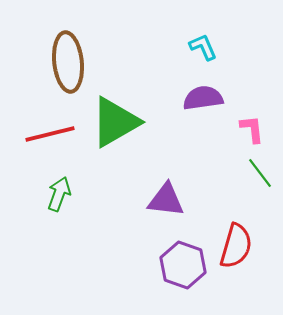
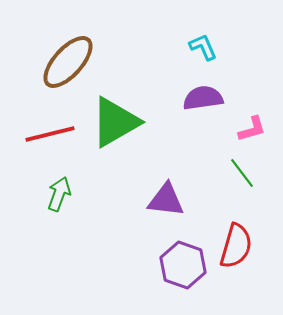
brown ellipse: rotated 48 degrees clockwise
pink L-shape: rotated 80 degrees clockwise
green line: moved 18 px left
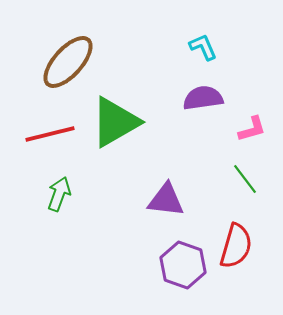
green line: moved 3 px right, 6 px down
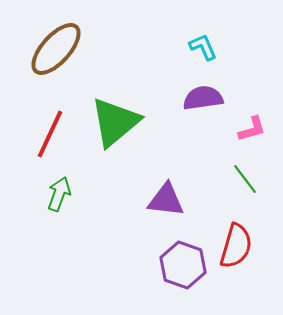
brown ellipse: moved 12 px left, 13 px up
green triangle: rotated 10 degrees counterclockwise
red line: rotated 51 degrees counterclockwise
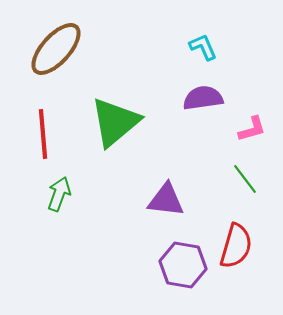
red line: moved 7 px left; rotated 30 degrees counterclockwise
purple hexagon: rotated 9 degrees counterclockwise
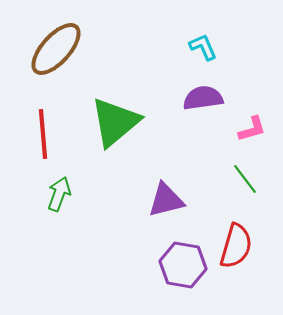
purple triangle: rotated 21 degrees counterclockwise
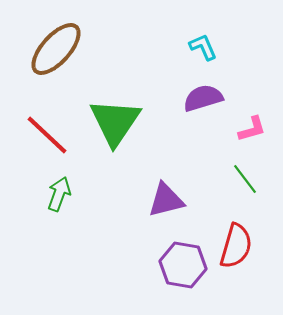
purple semicircle: rotated 9 degrees counterclockwise
green triangle: rotated 16 degrees counterclockwise
red line: moved 4 px right, 1 px down; rotated 42 degrees counterclockwise
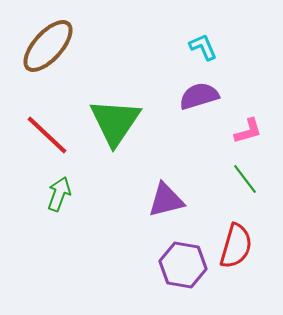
brown ellipse: moved 8 px left, 3 px up
purple semicircle: moved 4 px left, 2 px up
pink L-shape: moved 4 px left, 2 px down
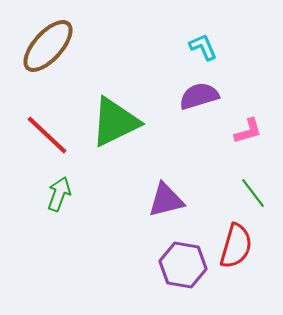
green triangle: rotated 30 degrees clockwise
green line: moved 8 px right, 14 px down
